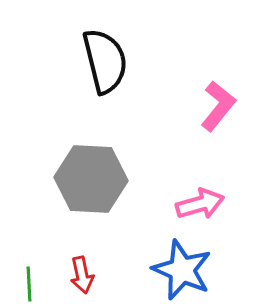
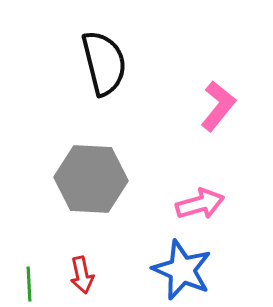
black semicircle: moved 1 px left, 2 px down
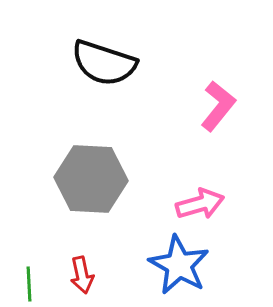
black semicircle: rotated 122 degrees clockwise
blue star: moved 3 px left, 5 px up; rotated 6 degrees clockwise
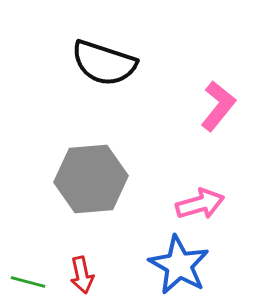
gray hexagon: rotated 8 degrees counterclockwise
green line: moved 1 px left, 2 px up; rotated 72 degrees counterclockwise
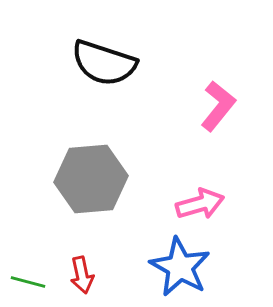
blue star: moved 1 px right, 2 px down
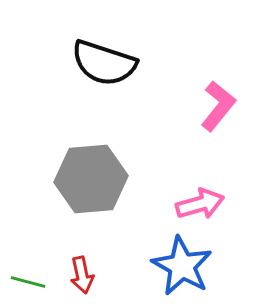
blue star: moved 2 px right, 1 px up
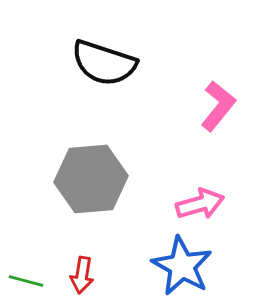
red arrow: rotated 21 degrees clockwise
green line: moved 2 px left, 1 px up
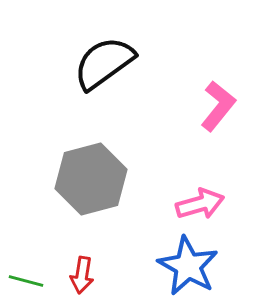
black semicircle: rotated 126 degrees clockwise
gray hexagon: rotated 10 degrees counterclockwise
blue star: moved 6 px right
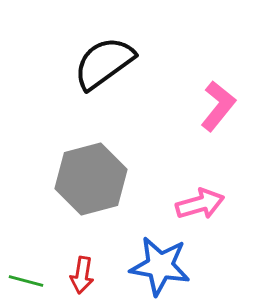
blue star: moved 28 px left; rotated 20 degrees counterclockwise
